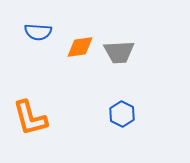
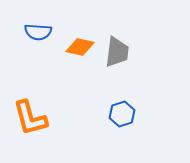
orange diamond: rotated 20 degrees clockwise
gray trapezoid: moved 2 px left; rotated 80 degrees counterclockwise
blue hexagon: rotated 15 degrees clockwise
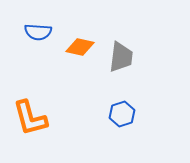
gray trapezoid: moved 4 px right, 5 px down
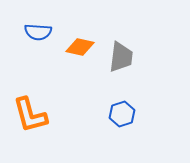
orange L-shape: moved 3 px up
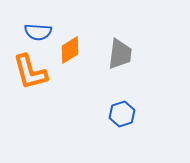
orange diamond: moved 10 px left, 3 px down; rotated 44 degrees counterclockwise
gray trapezoid: moved 1 px left, 3 px up
orange L-shape: moved 43 px up
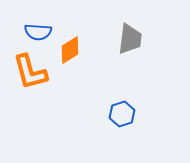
gray trapezoid: moved 10 px right, 15 px up
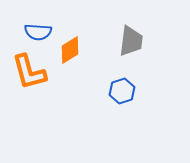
gray trapezoid: moved 1 px right, 2 px down
orange L-shape: moved 1 px left
blue hexagon: moved 23 px up
